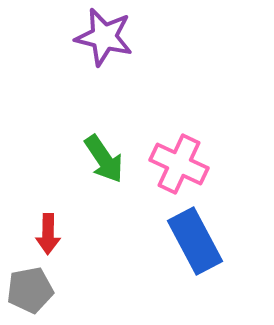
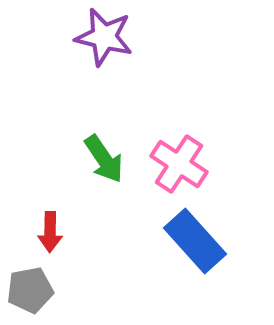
pink cross: rotated 8 degrees clockwise
red arrow: moved 2 px right, 2 px up
blue rectangle: rotated 14 degrees counterclockwise
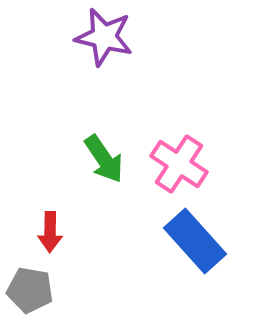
gray pentagon: rotated 21 degrees clockwise
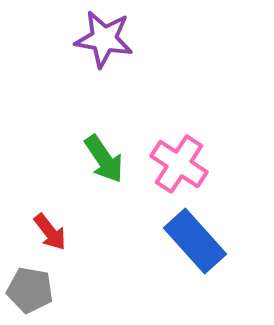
purple star: moved 2 px down; rotated 4 degrees counterclockwise
red arrow: rotated 39 degrees counterclockwise
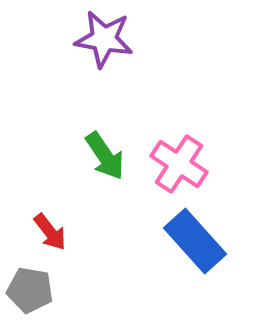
green arrow: moved 1 px right, 3 px up
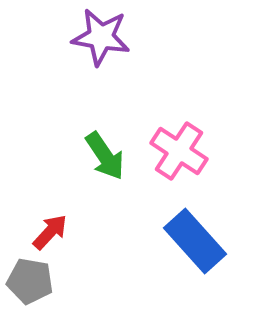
purple star: moved 3 px left, 2 px up
pink cross: moved 13 px up
red arrow: rotated 99 degrees counterclockwise
gray pentagon: moved 9 px up
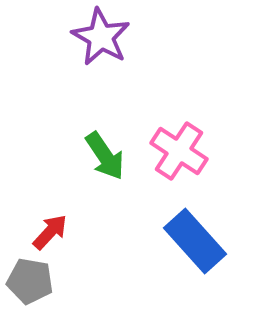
purple star: rotated 20 degrees clockwise
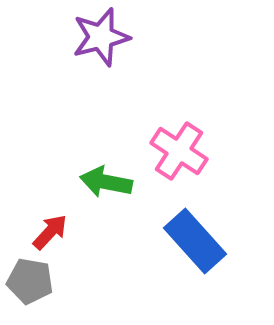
purple star: rotated 28 degrees clockwise
green arrow: moved 1 px right, 26 px down; rotated 135 degrees clockwise
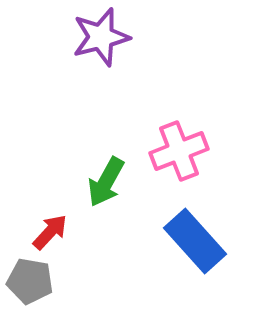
pink cross: rotated 36 degrees clockwise
green arrow: rotated 72 degrees counterclockwise
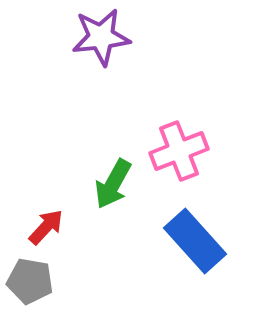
purple star: rotated 8 degrees clockwise
green arrow: moved 7 px right, 2 px down
red arrow: moved 4 px left, 5 px up
